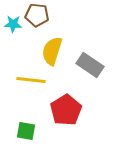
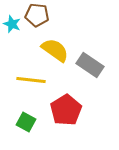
cyan star: moved 1 px left; rotated 18 degrees clockwise
yellow semicircle: moved 3 px right, 1 px up; rotated 108 degrees clockwise
green square: moved 9 px up; rotated 18 degrees clockwise
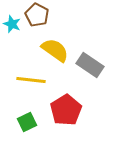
brown pentagon: rotated 20 degrees clockwise
green square: moved 1 px right; rotated 36 degrees clockwise
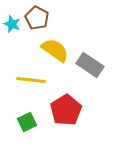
brown pentagon: moved 3 px down
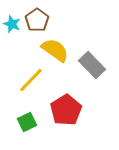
brown pentagon: moved 2 px down; rotated 10 degrees clockwise
gray rectangle: moved 2 px right; rotated 12 degrees clockwise
yellow line: rotated 52 degrees counterclockwise
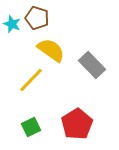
brown pentagon: moved 2 px up; rotated 20 degrees counterclockwise
yellow semicircle: moved 4 px left
red pentagon: moved 11 px right, 14 px down
green square: moved 4 px right, 5 px down
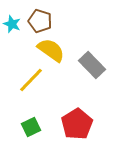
brown pentagon: moved 3 px right, 3 px down
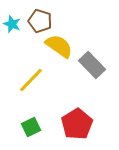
yellow semicircle: moved 8 px right, 4 px up
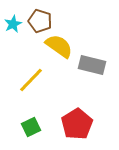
cyan star: moved 1 px right; rotated 24 degrees clockwise
gray rectangle: rotated 32 degrees counterclockwise
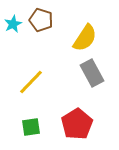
brown pentagon: moved 1 px right, 1 px up
yellow semicircle: moved 26 px right, 8 px up; rotated 88 degrees clockwise
gray rectangle: moved 8 px down; rotated 48 degrees clockwise
yellow line: moved 2 px down
green square: rotated 18 degrees clockwise
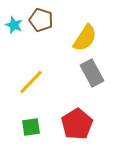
cyan star: moved 1 px right, 1 px down; rotated 24 degrees counterclockwise
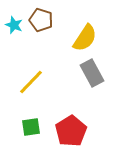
red pentagon: moved 6 px left, 7 px down
